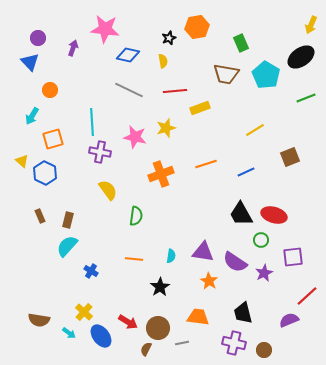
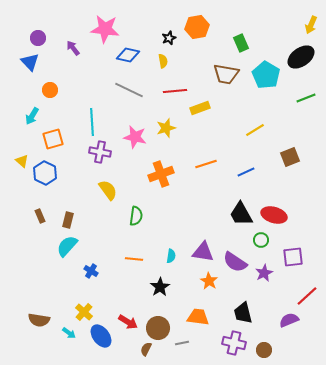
purple arrow at (73, 48): rotated 56 degrees counterclockwise
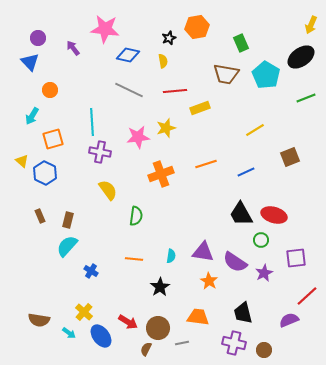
pink star at (135, 137): moved 3 px right; rotated 20 degrees counterclockwise
purple square at (293, 257): moved 3 px right, 1 px down
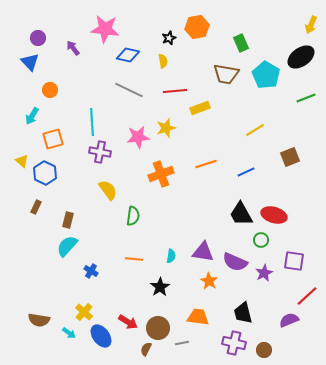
brown rectangle at (40, 216): moved 4 px left, 9 px up; rotated 48 degrees clockwise
green semicircle at (136, 216): moved 3 px left
purple square at (296, 258): moved 2 px left, 3 px down; rotated 15 degrees clockwise
purple semicircle at (235, 262): rotated 10 degrees counterclockwise
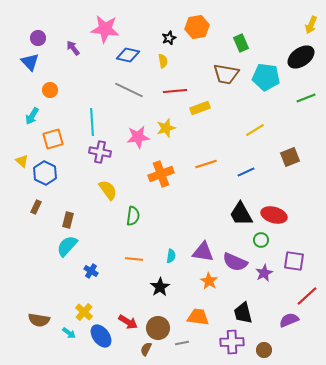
cyan pentagon at (266, 75): moved 2 px down; rotated 24 degrees counterclockwise
purple cross at (234, 343): moved 2 px left, 1 px up; rotated 15 degrees counterclockwise
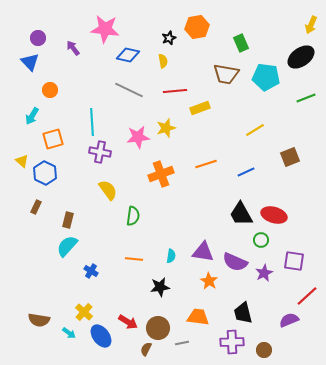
black star at (160, 287): rotated 24 degrees clockwise
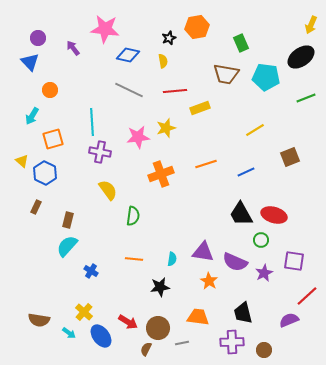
cyan semicircle at (171, 256): moved 1 px right, 3 px down
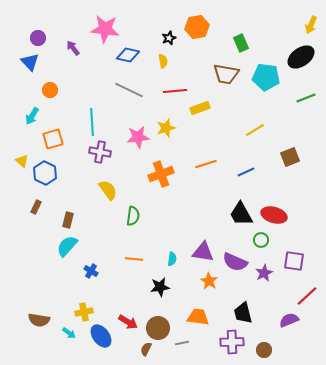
yellow cross at (84, 312): rotated 36 degrees clockwise
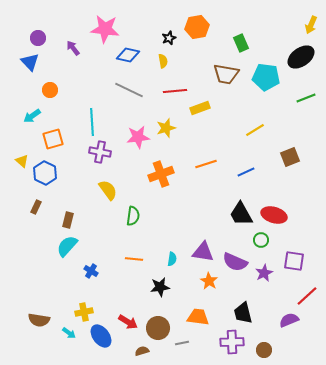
cyan arrow at (32, 116): rotated 24 degrees clockwise
brown semicircle at (146, 349): moved 4 px left, 2 px down; rotated 48 degrees clockwise
